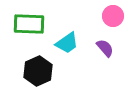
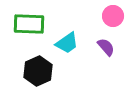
purple semicircle: moved 1 px right, 1 px up
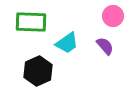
green rectangle: moved 2 px right, 2 px up
purple semicircle: moved 1 px left, 1 px up
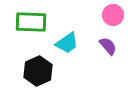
pink circle: moved 1 px up
purple semicircle: moved 3 px right
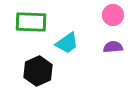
purple semicircle: moved 5 px right, 1 px down; rotated 54 degrees counterclockwise
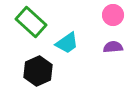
green rectangle: rotated 40 degrees clockwise
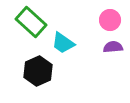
pink circle: moved 3 px left, 5 px down
cyan trapezoid: moved 4 px left; rotated 70 degrees clockwise
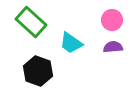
pink circle: moved 2 px right
cyan trapezoid: moved 8 px right
black hexagon: rotated 16 degrees counterclockwise
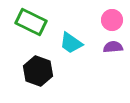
green rectangle: rotated 16 degrees counterclockwise
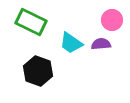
purple semicircle: moved 12 px left, 3 px up
